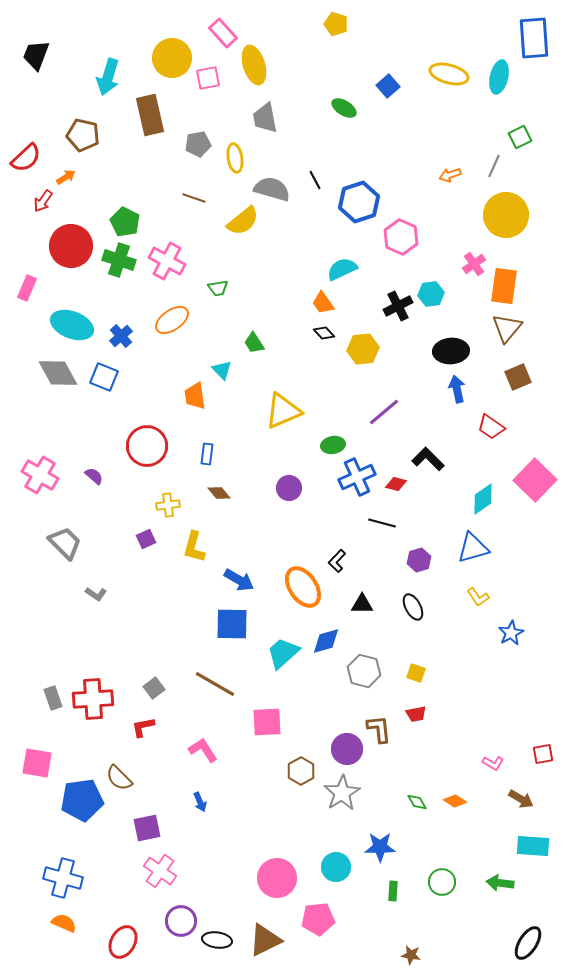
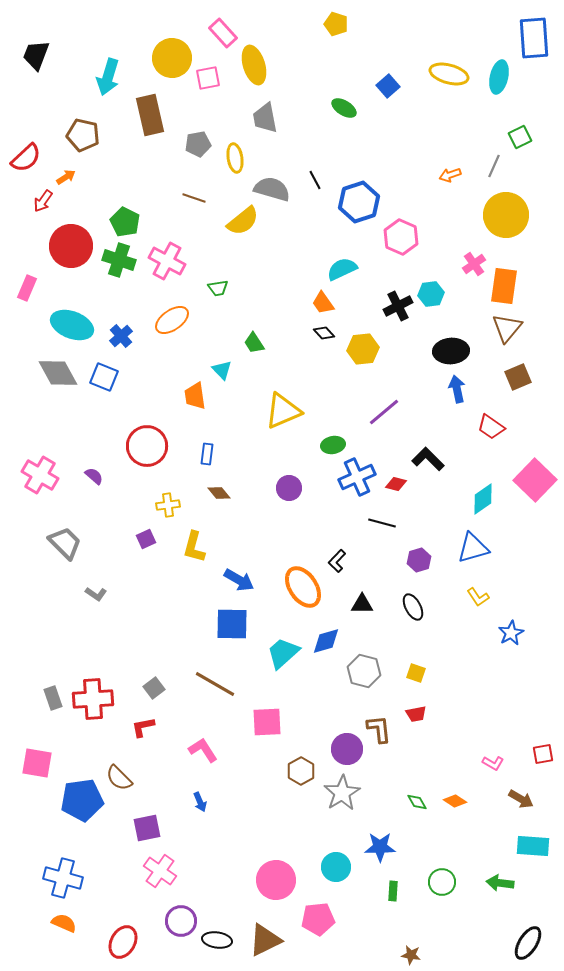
pink circle at (277, 878): moved 1 px left, 2 px down
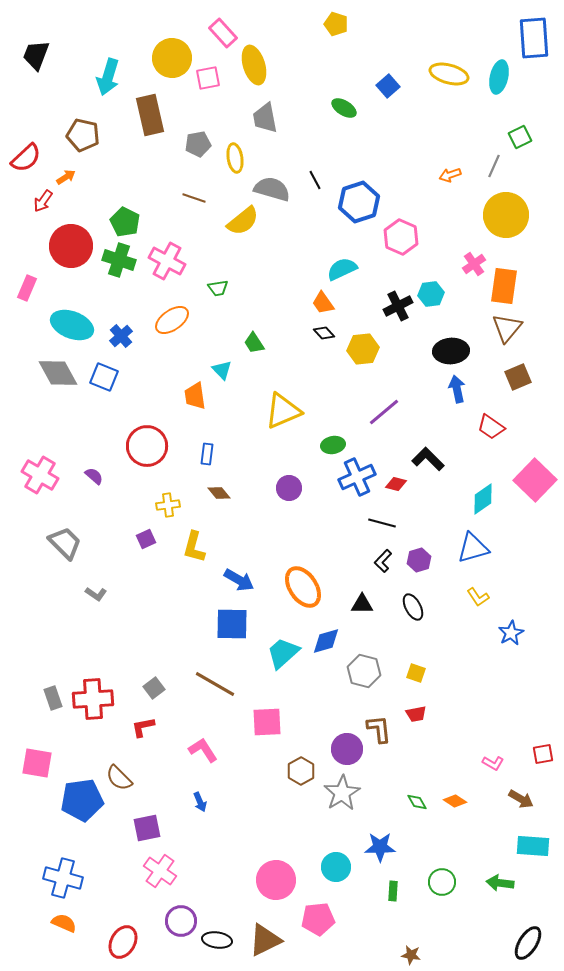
black L-shape at (337, 561): moved 46 px right
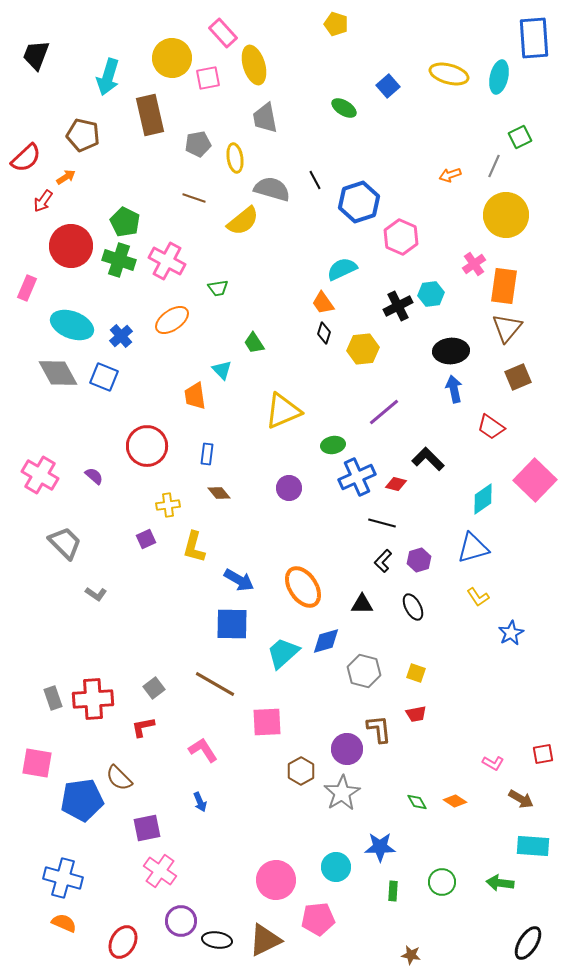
black diamond at (324, 333): rotated 60 degrees clockwise
blue arrow at (457, 389): moved 3 px left
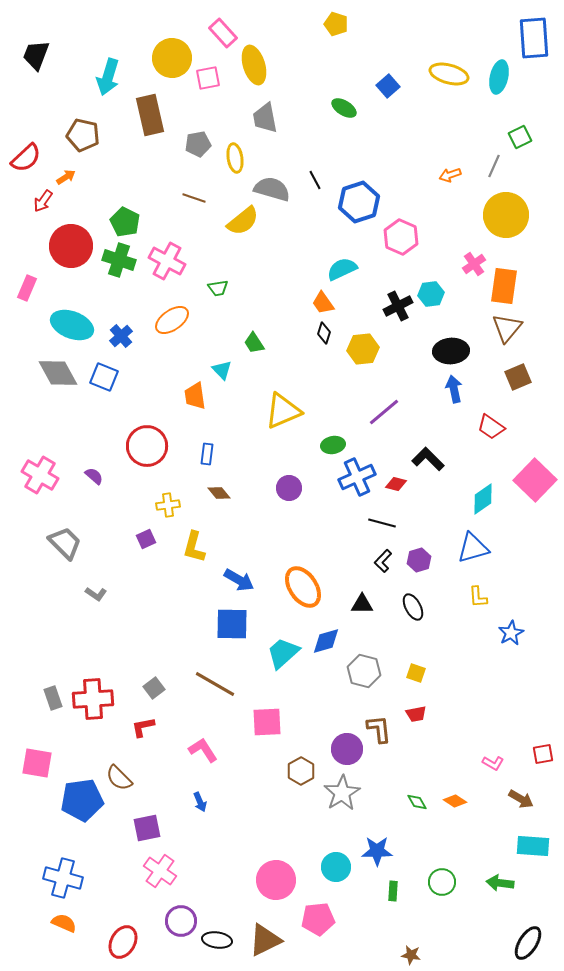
yellow L-shape at (478, 597): rotated 30 degrees clockwise
blue star at (380, 847): moved 3 px left, 4 px down
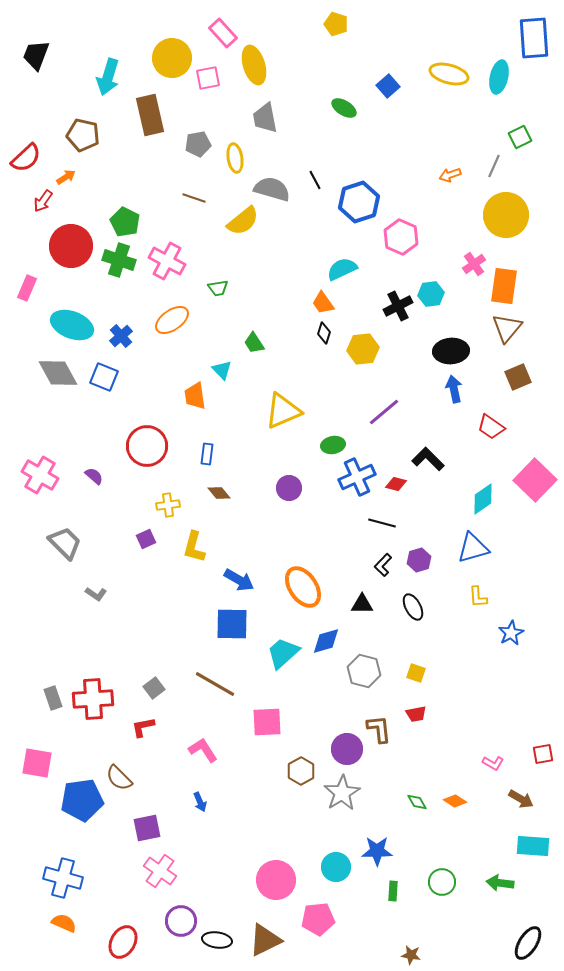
black L-shape at (383, 561): moved 4 px down
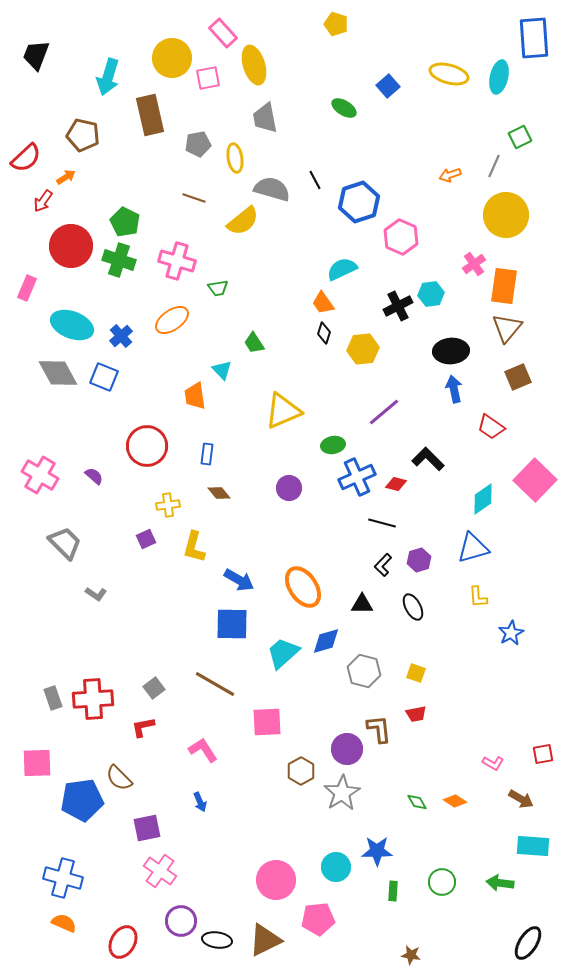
pink cross at (167, 261): moved 10 px right; rotated 12 degrees counterclockwise
pink square at (37, 763): rotated 12 degrees counterclockwise
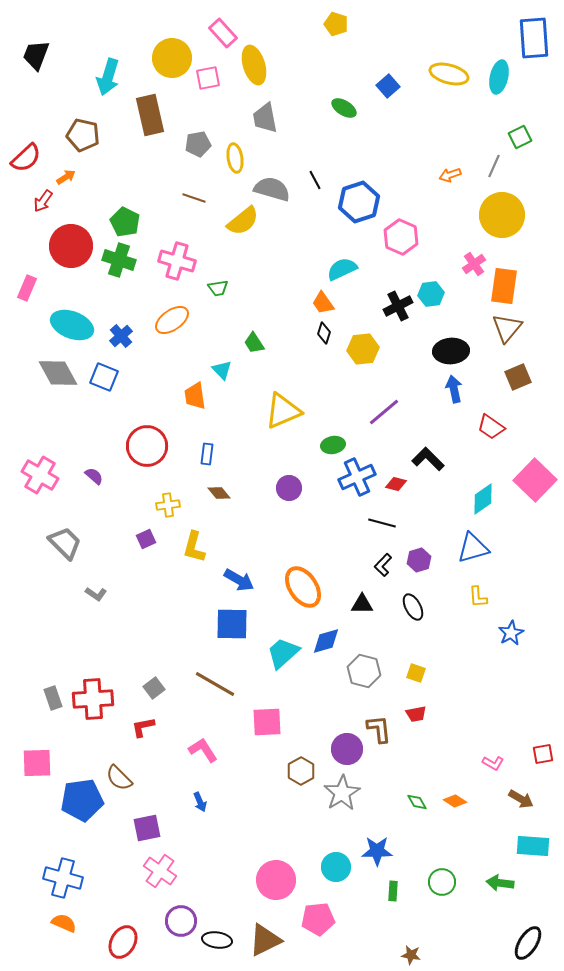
yellow circle at (506, 215): moved 4 px left
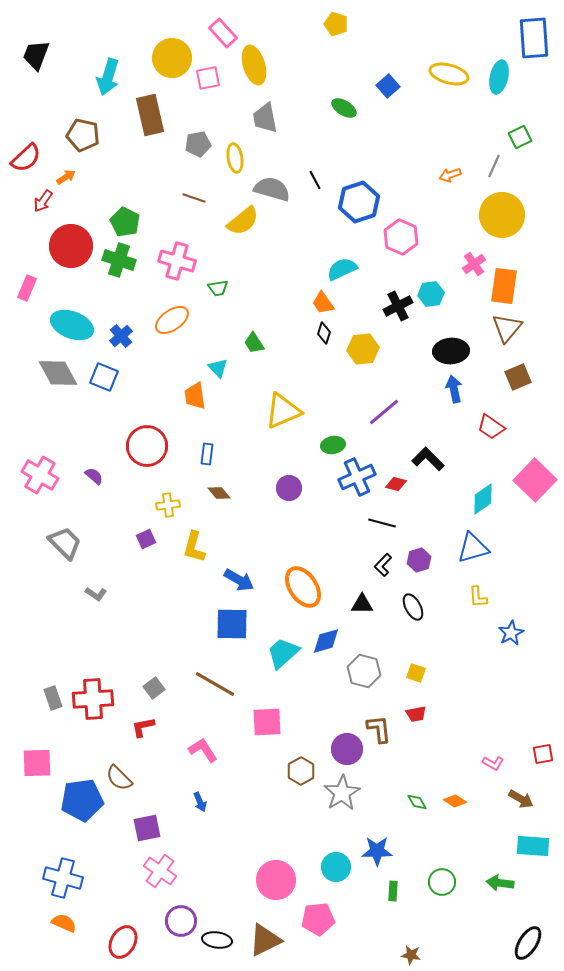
cyan triangle at (222, 370): moved 4 px left, 2 px up
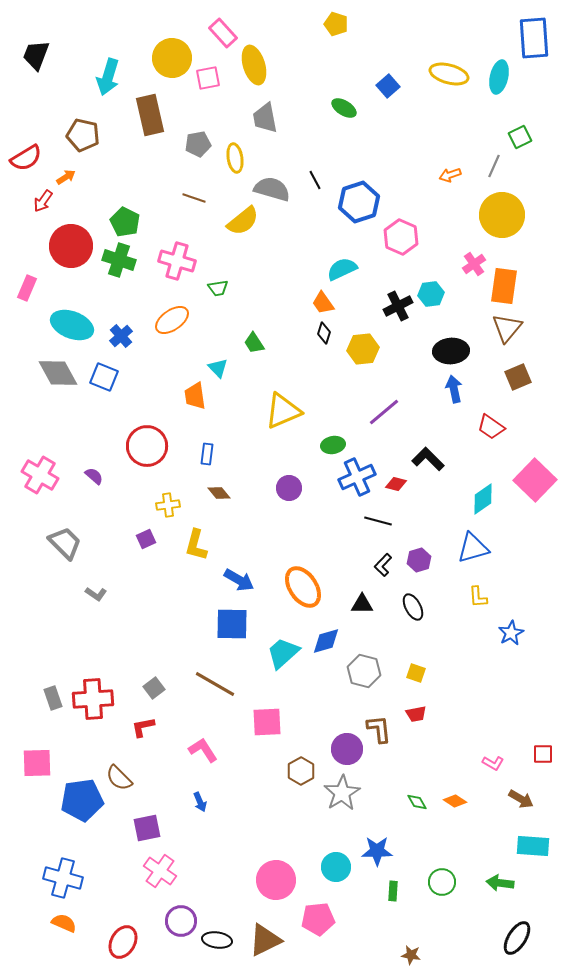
red semicircle at (26, 158): rotated 12 degrees clockwise
black line at (382, 523): moved 4 px left, 2 px up
yellow L-shape at (194, 547): moved 2 px right, 2 px up
red square at (543, 754): rotated 10 degrees clockwise
black ellipse at (528, 943): moved 11 px left, 5 px up
